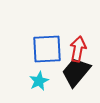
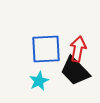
blue square: moved 1 px left
black trapezoid: moved 1 px left, 1 px up; rotated 84 degrees counterclockwise
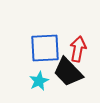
blue square: moved 1 px left, 1 px up
black trapezoid: moved 7 px left, 1 px down
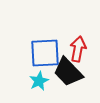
blue square: moved 5 px down
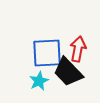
blue square: moved 2 px right
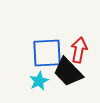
red arrow: moved 1 px right, 1 px down
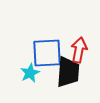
black trapezoid: rotated 132 degrees counterclockwise
cyan star: moved 9 px left, 8 px up
